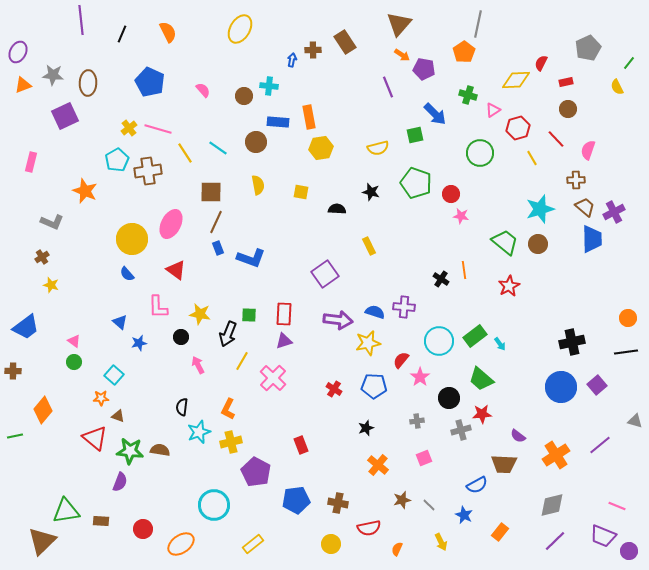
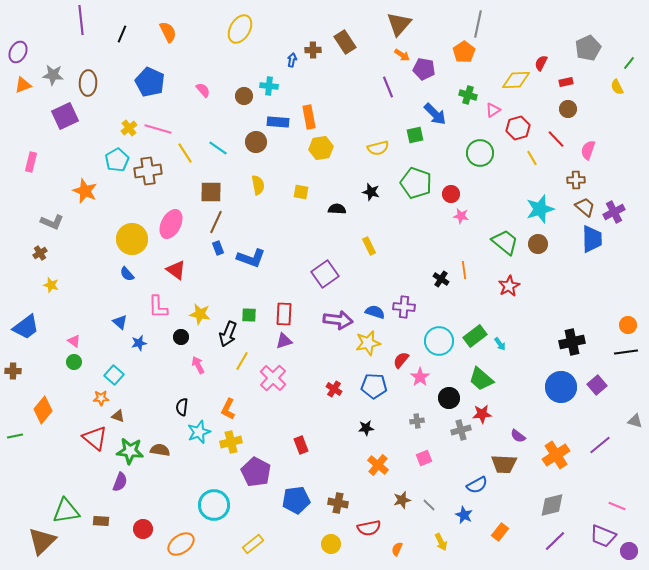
brown cross at (42, 257): moved 2 px left, 4 px up
orange circle at (628, 318): moved 7 px down
black star at (366, 428): rotated 14 degrees clockwise
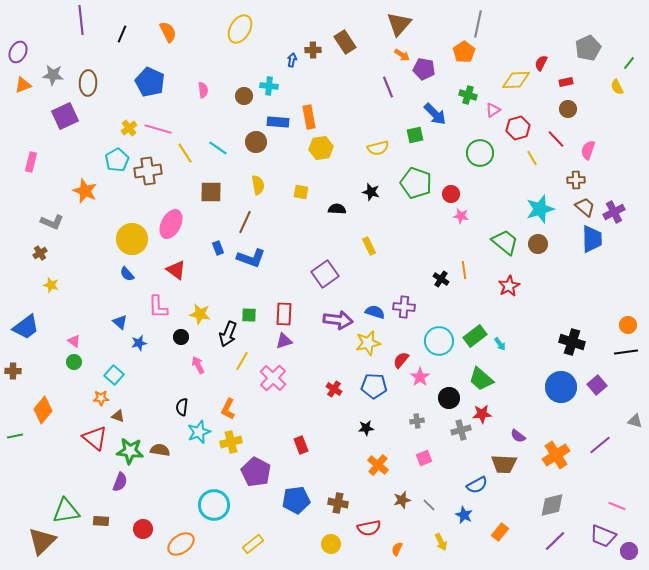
pink semicircle at (203, 90): rotated 35 degrees clockwise
brown line at (216, 222): moved 29 px right
black cross at (572, 342): rotated 30 degrees clockwise
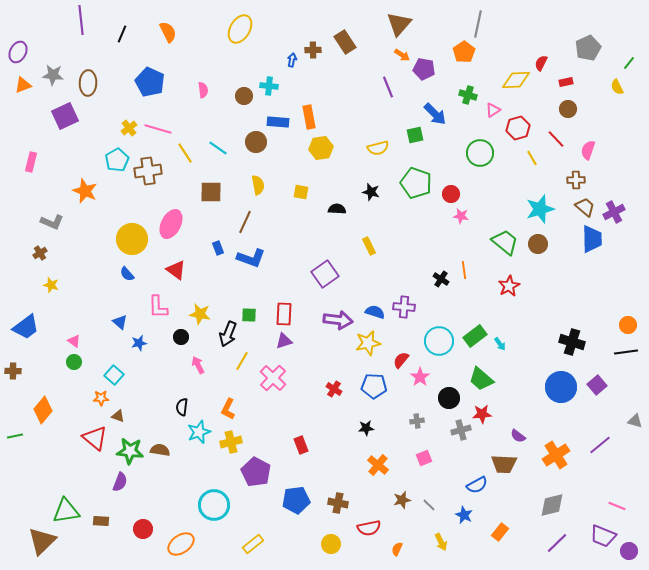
purple line at (555, 541): moved 2 px right, 2 px down
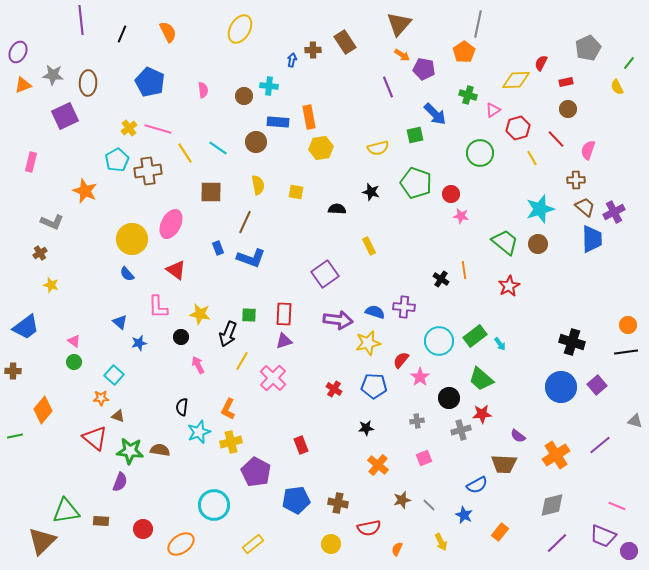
yellow square at (301, 192): moved 5 px left
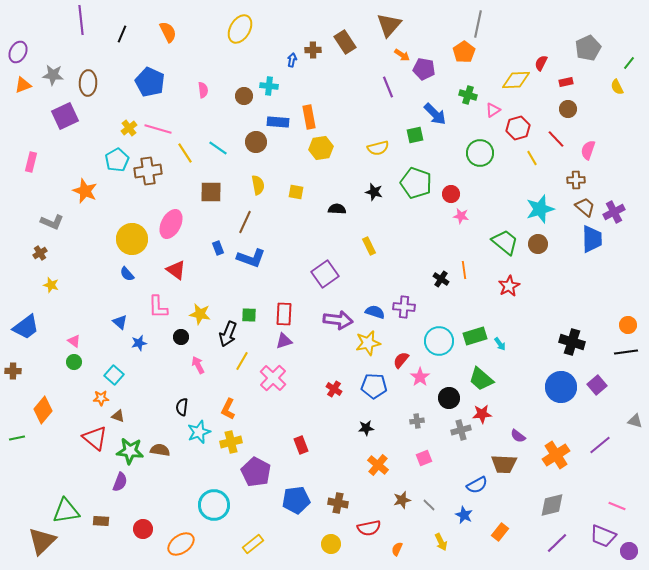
brown triangle at (399, 24): moved 10 px left, 1 px down
black star at (371, 192): moved 3 px right
green rectangle at (475, 336): rotated 20 degrees clockwise
green line at (15, 436): moved 2 px right, 2 px down
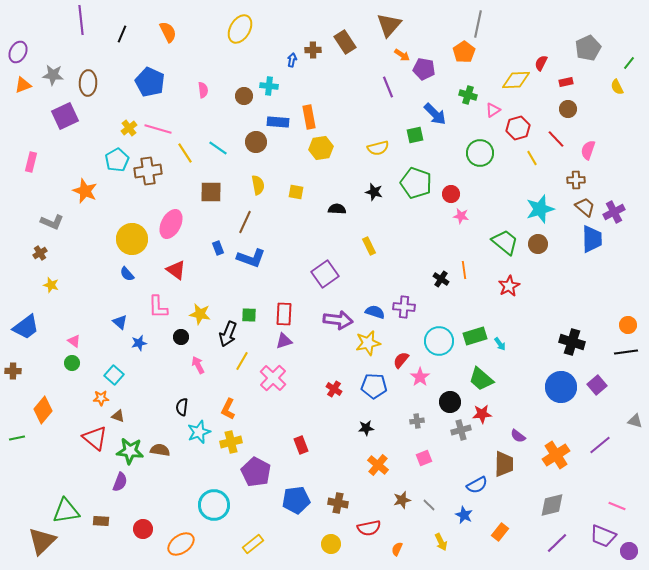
green circle at (74, 362): moved 2 px left, 1 px down
black circle at (449, 398): moved 1 px right, 4 px down
brown trapezoid at (504, 464): rotated 92 degrees counterclockwise
